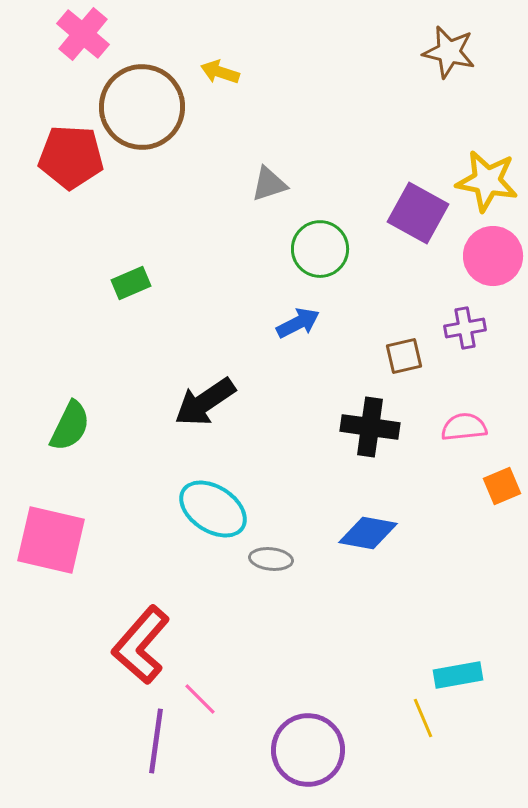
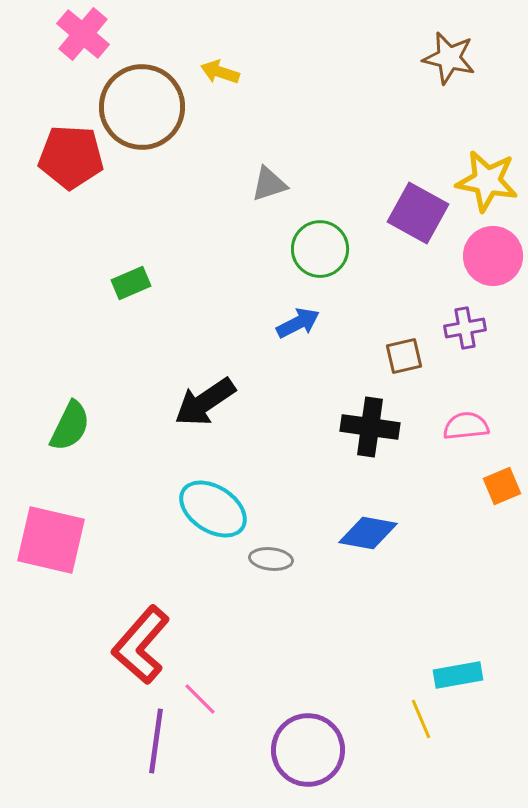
brown star: moved 6 px down
pink semicircle: moved 2 px right, 1 px up
yellow line: moved 2 px left, 1 px down
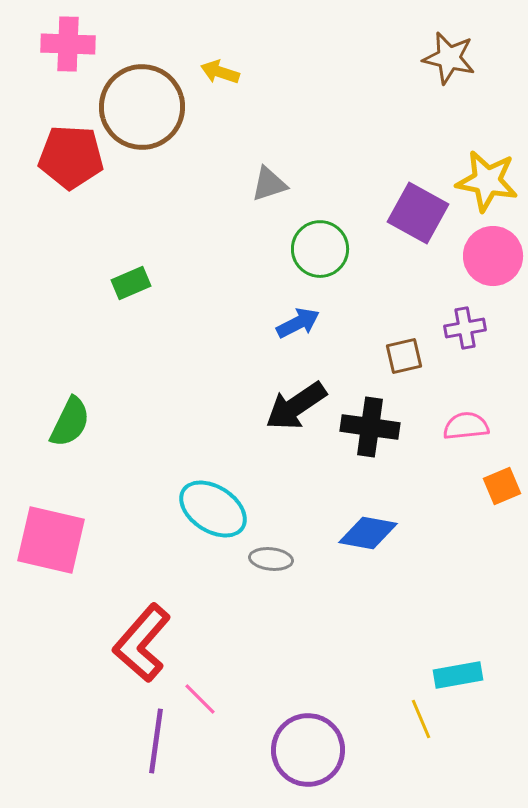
pink cross: moved 15 px left, 10 px down; rotated 38 degrees counterclockwise
black arrow: moved 91 px right, 4 px down
green semicircle: moved 4 px up
red L-shape: moved 1 px right, 2 px up
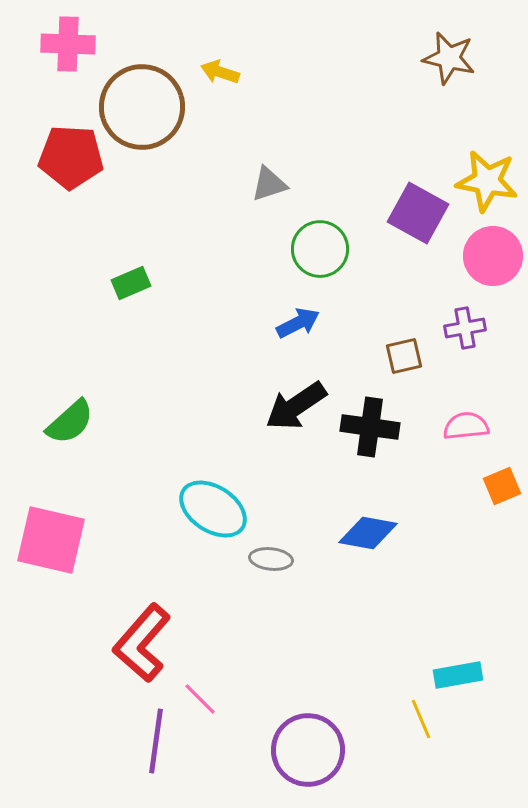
green semicircle: rotated 22 degrees clockwise
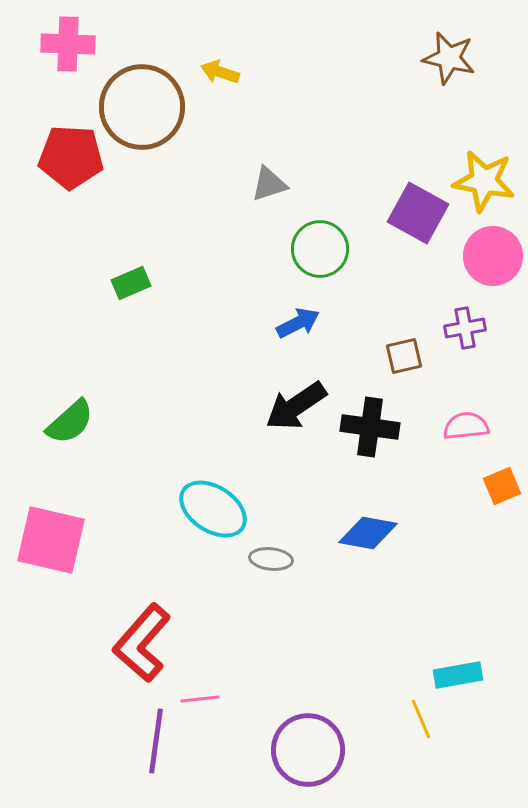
yellow star: moved 3 px left
pink line: rotated 51 degrees counterclockwise
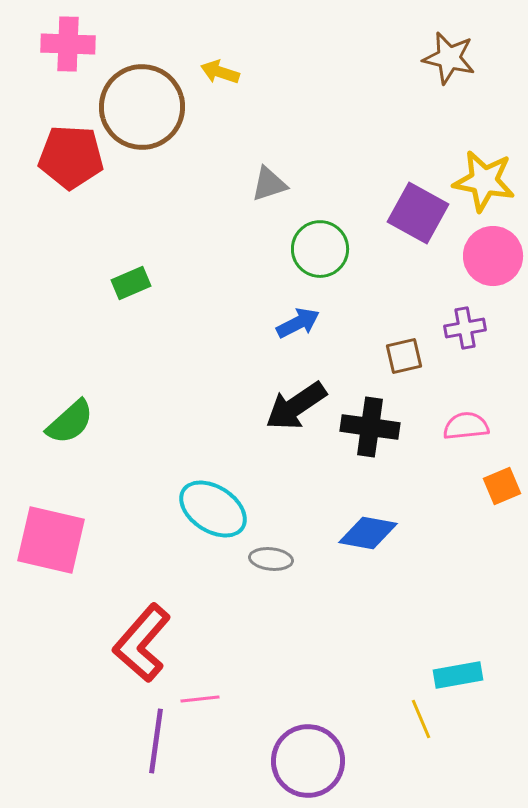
purple circle: moved 11 px down
